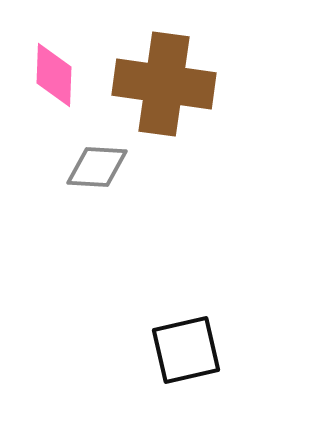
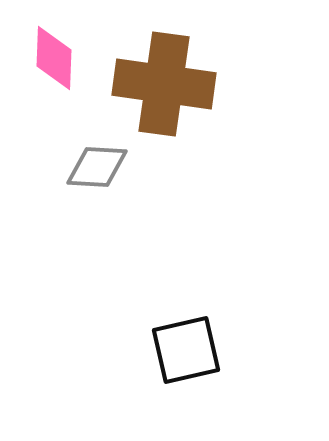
pink diamond: moved 17 px up
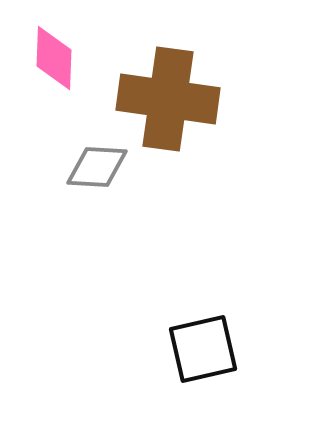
brown cross: moved 4 px right, 15 px down
black square: moved 17 px right, 1 px up
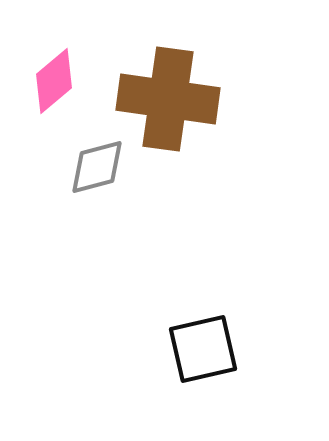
pink diamond: moved 23 px down; rotated 48 degrees clockwise
gray diamond: rotated 18 degrees counterclockwise
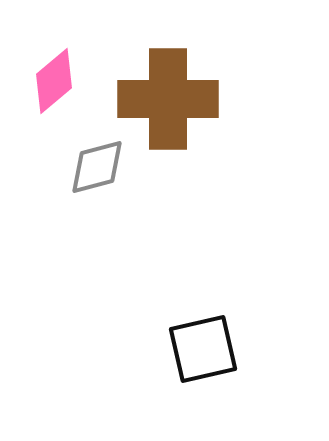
brown cross: rotated 8 degrees counterclockwise
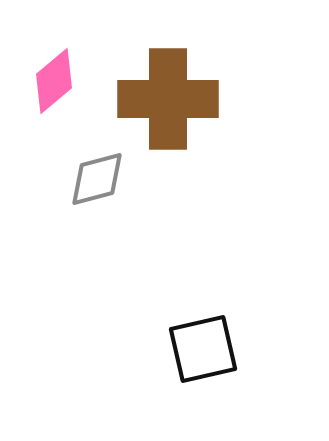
gray diamond: moved 12 px down
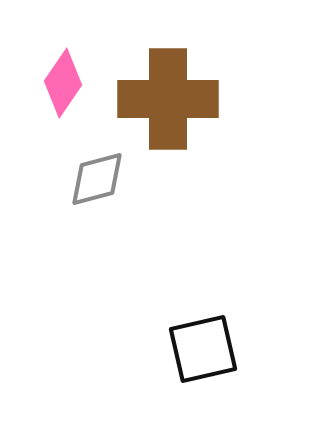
pink diamond: moved 9 px right, 2 px down; rotated 16 degrees counterclockwise
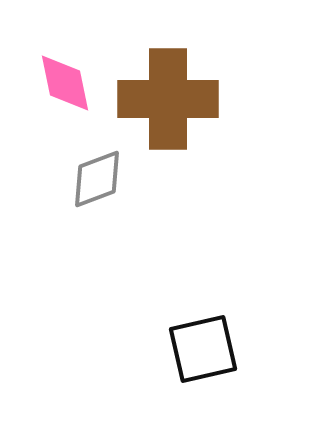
pink diamond: moved 2 px right; rotated 46 degrees counterclockwise
gray diamond: rotated 6 degrees counterclockwise
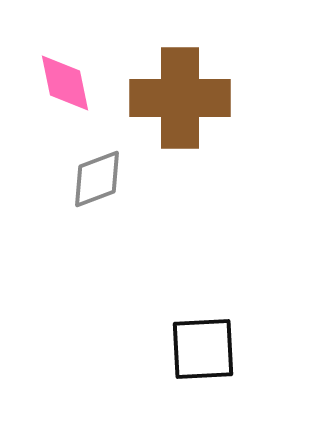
brown cross: moved 12 px right, 1 px up
black square: rotated 10 degrees clockwise
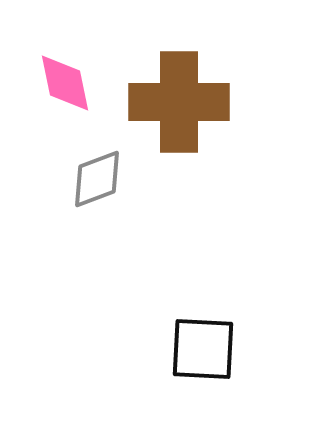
brown cross: moved 1 px left, 4 px down
black square: rotated 6 degrees clockwise
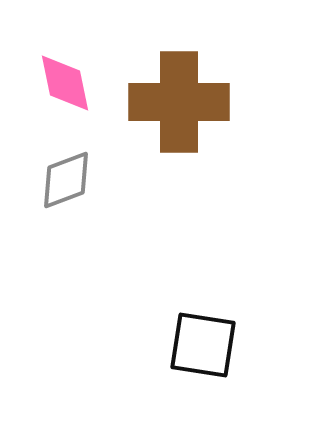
gray diamond: moved 31 px left, 1 px down
black square: moved 4 px up; rotated 6 degrees clockwise
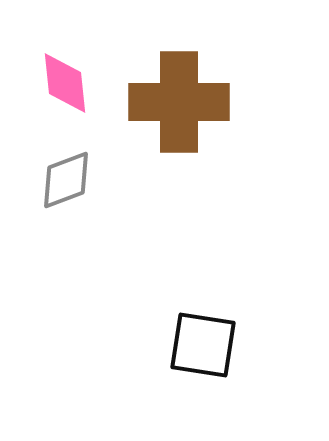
pink diamond: rotated 6 degrees clockwise
